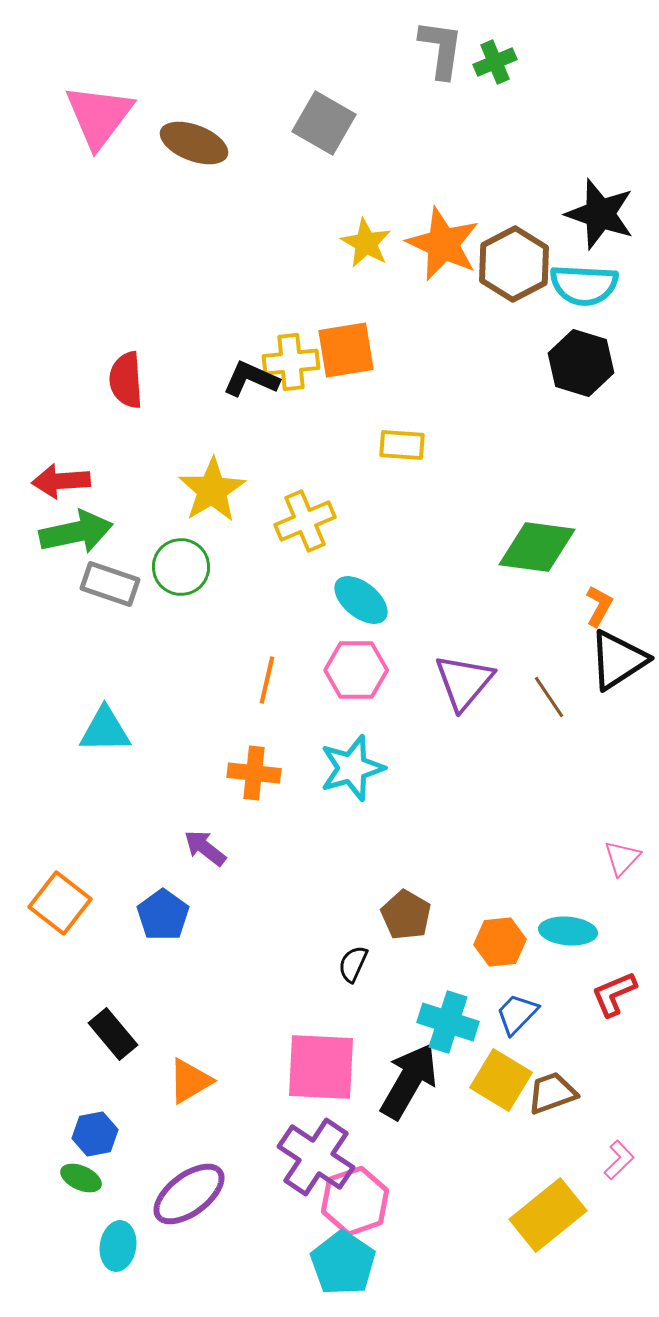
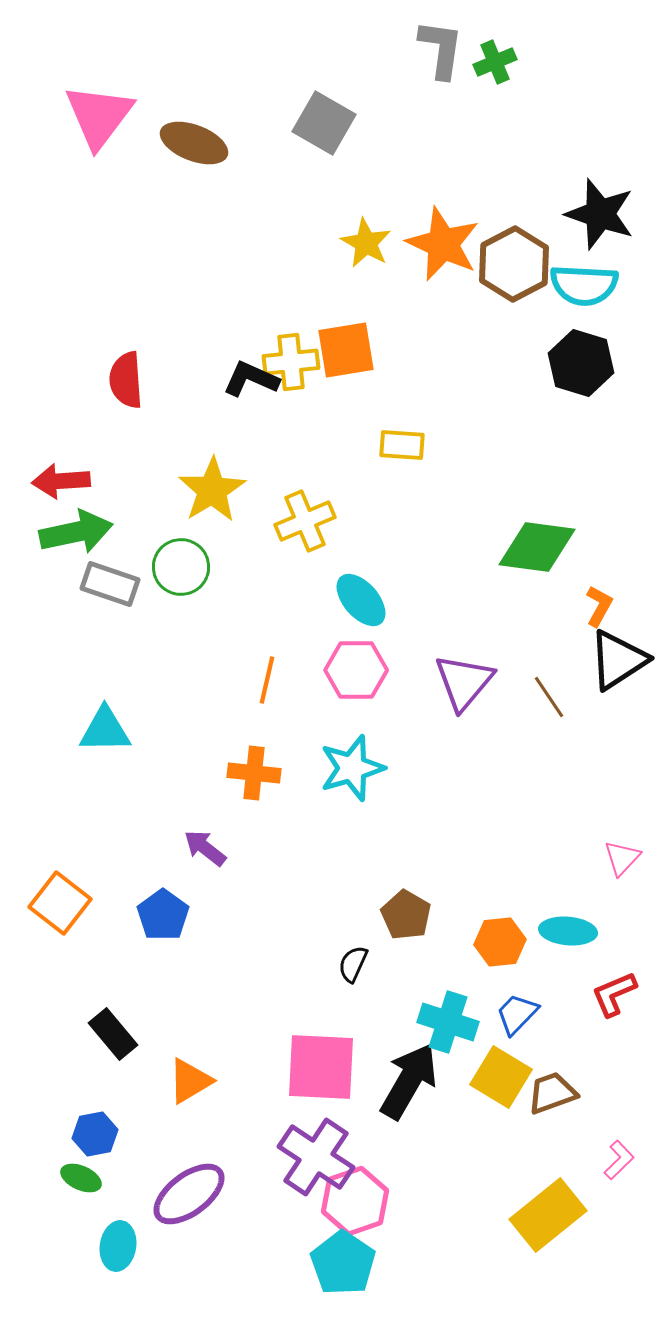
cyan ellipse at (361, 600): rotated 10 degrees clockwise
yellow square at (501, 1080): moved 3 px up
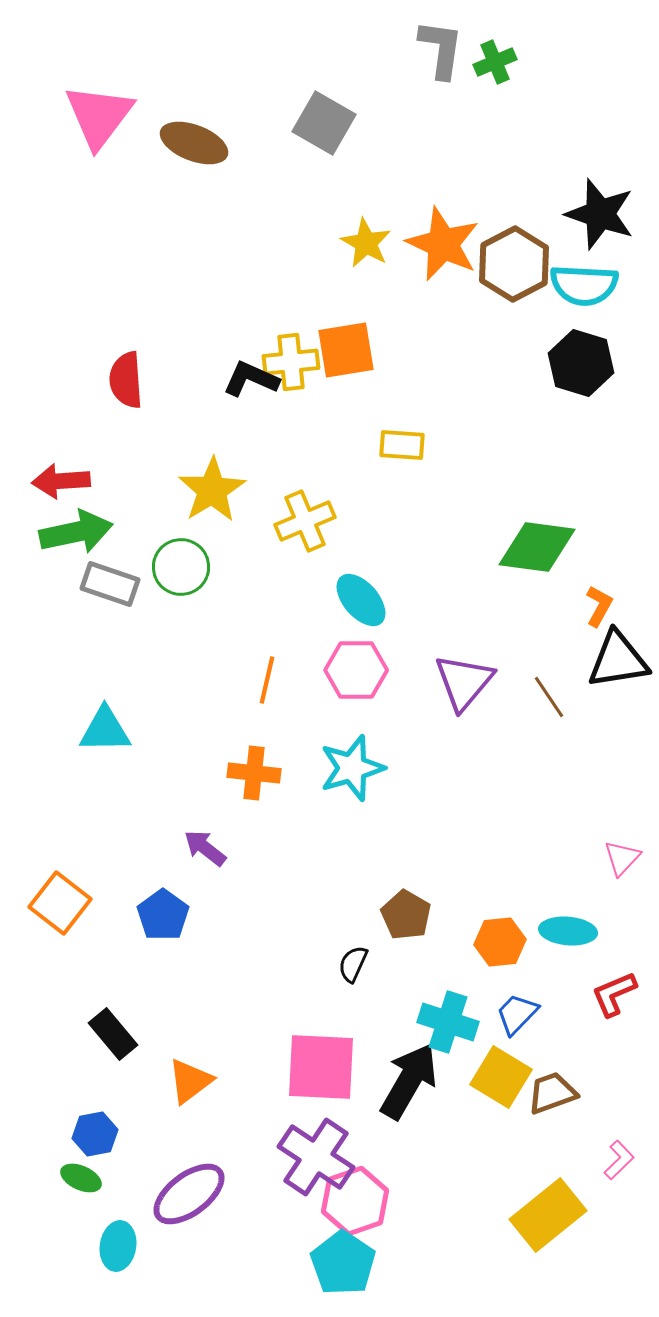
black triangle at (618, 660): rotated 24 degrees clockwise
orange triangle at (190, 1081): rotated 6 degrees counterclockwise
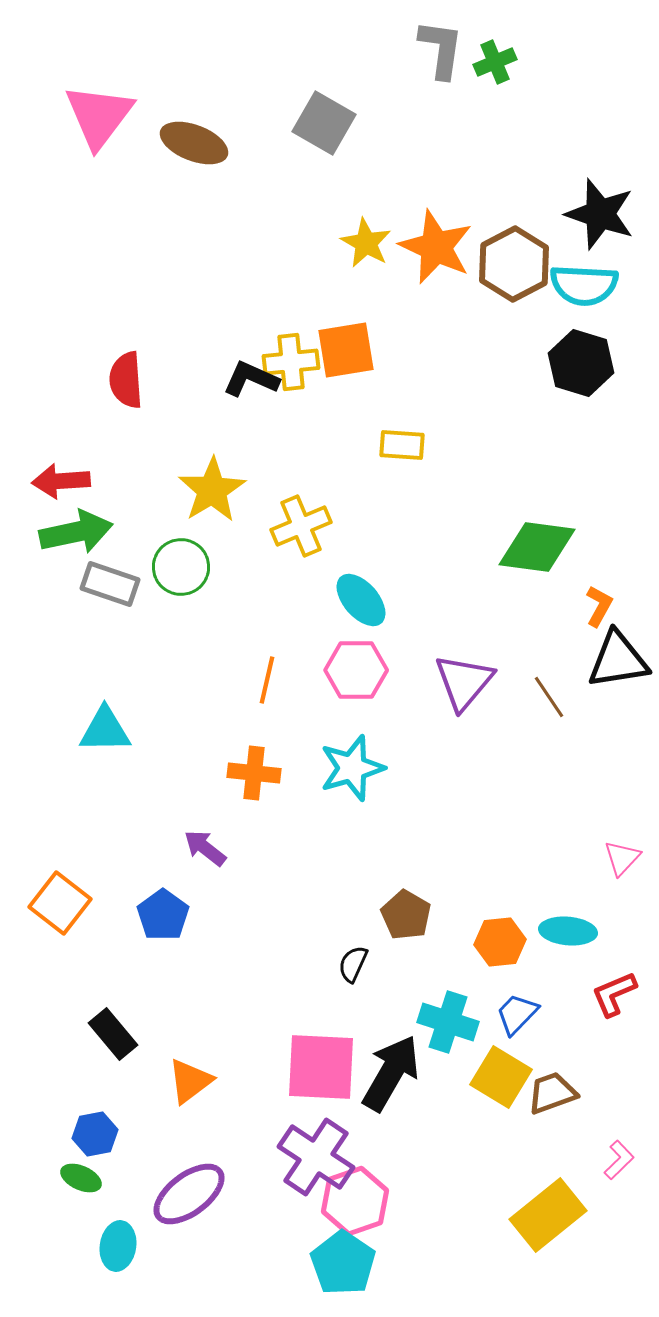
orange star at (443, 244): moved 7 px left, 3 px down
yellow cross at (305, 521): moved 4 px left, 5 px down
black arrow at (409, 1081): moved 18 px left, 8 px up
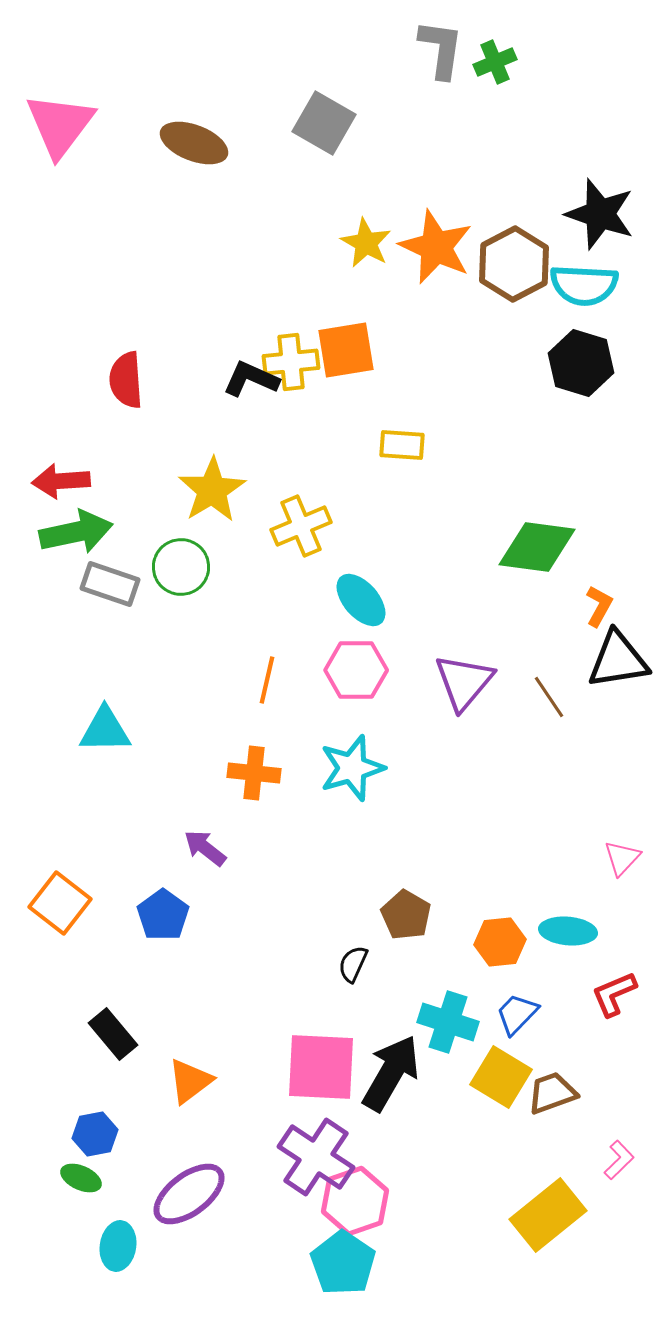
pink triangle at (99, 116): moved 39 px left, 9 px down
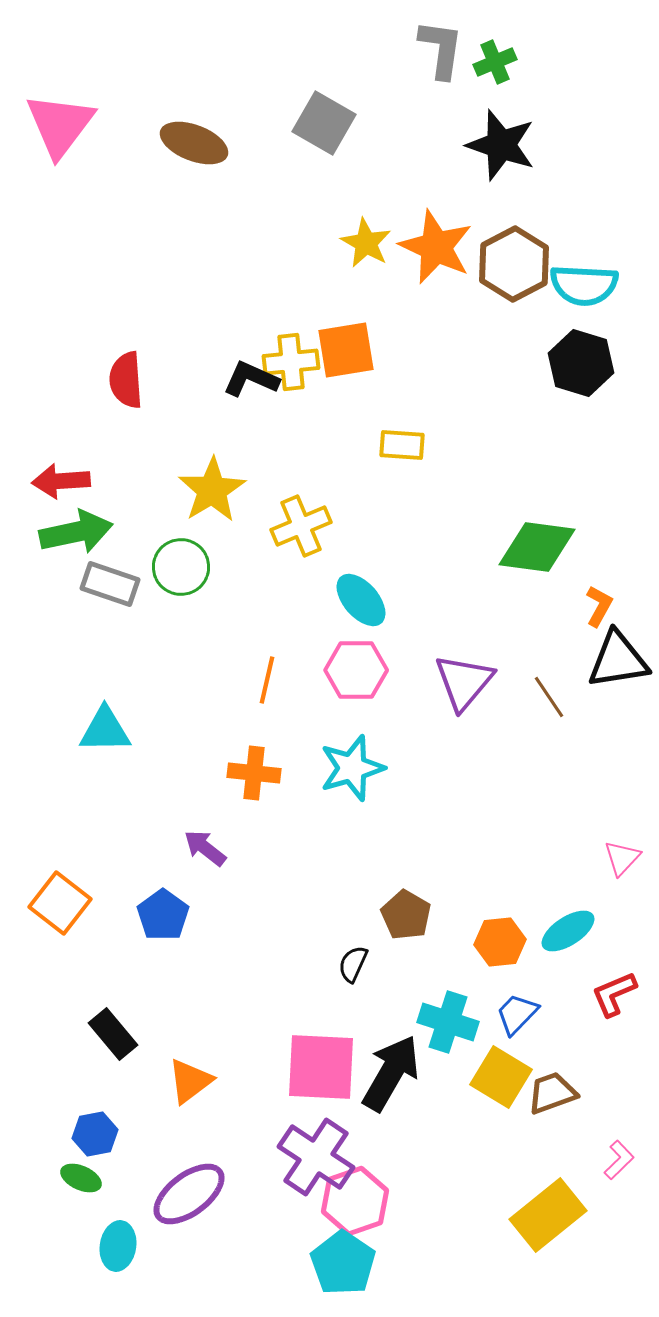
black star at (600, 214): moved 99 px left, 69 px up
cyan ellipse at (568, 931): rotated 38 degrees counterclockwise
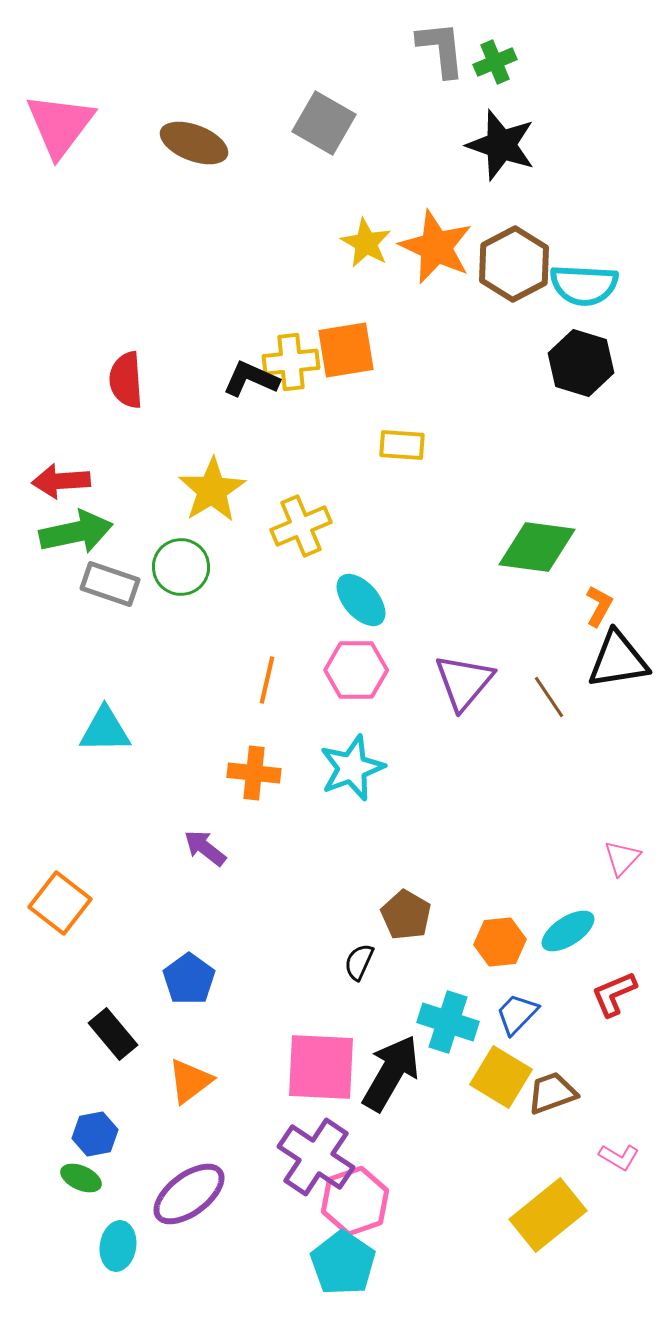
gray L-shape at (441, 49): rotated 14 degrees counterclockwise
cyan star at (352, 768): rotated 4 degrees counterclockwise
blue pentagon at (163, 915): moved 26 px right, 64 px down
black semicircle at (353, 964): moved 6 px right, 2 px up
pink L-shape at (619, 1160): moved 3 px up; rotated 75 degrees clockwise
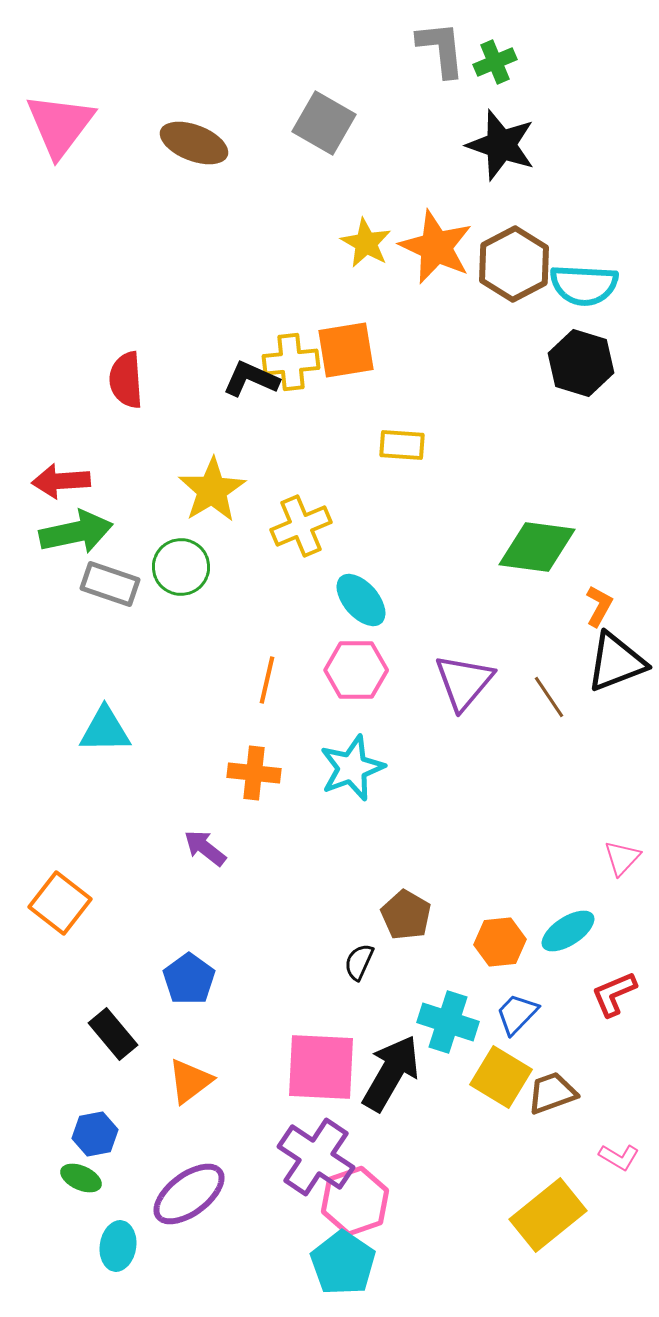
black triangle at (618, 660): moved 2 px left, 2 px down; rotated 12 degrees counterclockwise
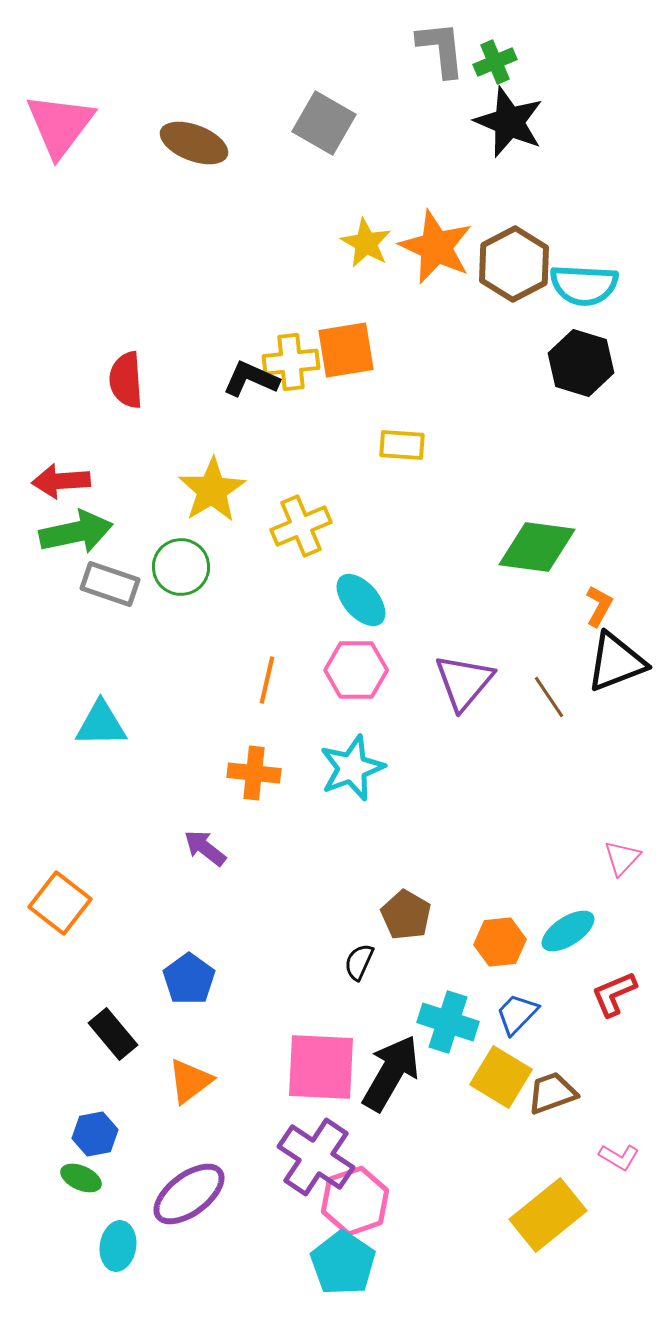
black star at (501, 145): moved 8 px right, 23 px up; rotated 4 degrees clockwise
cyan triangle at (105, 730): moved 4 px left, 6 px up
